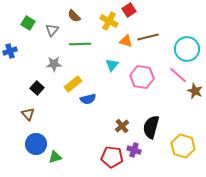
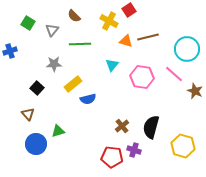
pink line: moved 4 px left, 1 px up
green triangle: moved 3 px right, 26 px up
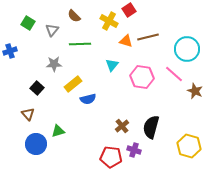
yellow hexagon: moved 6 px right
red pentagon: moved 1 px left
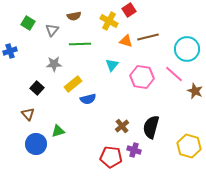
brown semicircle: rotated 56 degrees counterclockwise
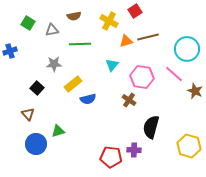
red square: moved 6 px right, 1 px down
gray triangle: rotated 40 degrees clockwise
orange triangle: rotated 32 degrees counterclockwise
brown cross: moved 7 px right, 26 px up; rotated 16 degrees counterclockwise
purple cross: rotated 16 degrees counterclockwise
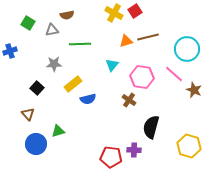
brown semicircle: moved 7 px left, 1 px up
yellow cross: moved 5 px right, 8 px up
brown star: moved 1 px left, 1 px up
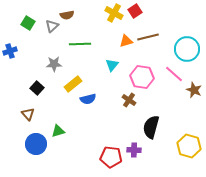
gray triangle: moved 4 px up; rotated 32 degrees counterclockwise
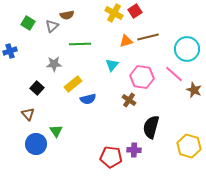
green triangle: moved 2 px left; rotated 48 degrees counterclockwise
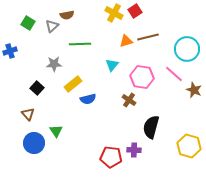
blue circle: moved 2 px left, 1 px up
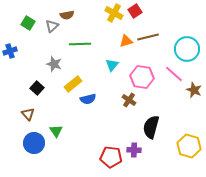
gray star: rotated 21 degrees clockwise
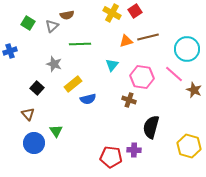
yellow cross: moved 2 px left
brown cross: rotated 16 degrees counterclockwise
